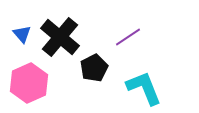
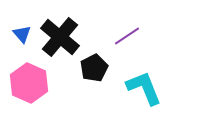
purple line: moved 1 px left, 1 px up
pink hexagon: rotated 12 degrees counterclockwise
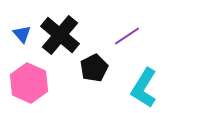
black cross: moved 2 px up
cyan L-shape: rotated 126 degrees counterclockwise
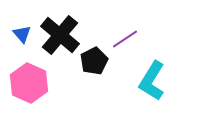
purple line: moved 2 px left, 3 px down
black pentagon: moved 7 px up
cyan L-shape: moved 8 px right, 7 px up
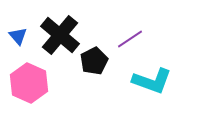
blue triangle: moved 4 px left, 2 px down
purple line: moved 5 px right
cyan L-shape: rotated 102 degrees counterclockwise
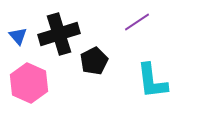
black cross: moved 1 px left, 1 px up; rotated 33 degrees clockwise
purple line: moved 7 px right, 17 px up
cyan L-shape: rotated 63 degrees clockwise
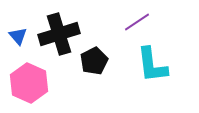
cyan L-shape: moved 16 px up
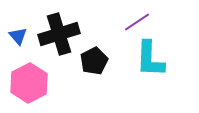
cyan L-shape: moved 2 px left, 6 px up; rotated 9 degrees clockwise
pink hexagon: rotated 9 degrees clockwise
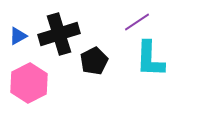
blue triangle: rotated 42 degrees clockwise
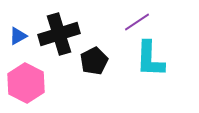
pink hexagon: moved 3 px left; rotated 6 degrees counterclockwise
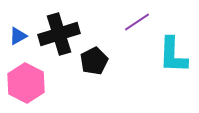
cyan L-shape: moved 23 px right, 4 px up
